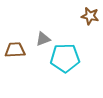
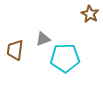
brown star: moved 2 px up; rotated 18 degrees clockwise
brown trapezoid: rotated 80 degrees counterclockwise
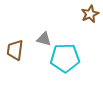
brown star: rotated 18 degrees clockwise
gray triangle: moved 1 px right; rotated 35 degrees clockwise
